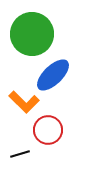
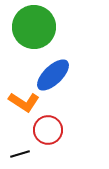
green circle: moved 2 px right, 7 px up
orange L-shape: rotated 12 degrees counterclockwise
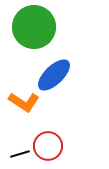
blue ellipse: moved 1 px right
red circle: moved 16 px down
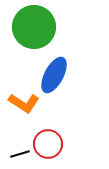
blue ellipse: rotated 18 degrees counterclockwise
orange L-shape: moved 1 px down
red circle: moved 2 px up
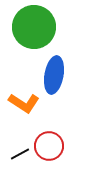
blue ellipse: rotated 18 degrees counterclockwise
red circle: moved 1 px right, 2 px down
black line: rotated 12 degrees counterclockwise
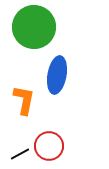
blue ellipse: moved 3 px right
orange L-shape: moved 3 px up; rotated 112 degrees counterclockwise
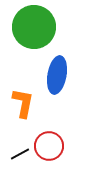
orange L-shape: moved 1 px left, 3 px down
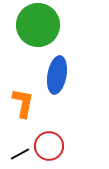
green circle: moved 4 px right, 2 px up
